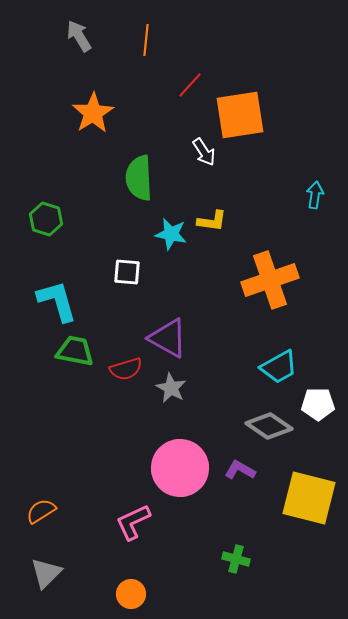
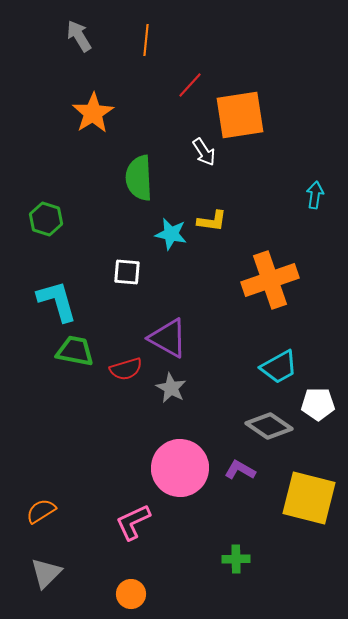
green cross: rotated 16 degrees counterclockwise
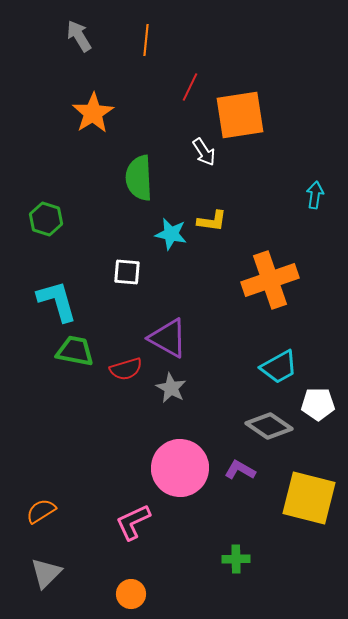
red line: moved 2 px down; rotated 16 degrees counterclockwise
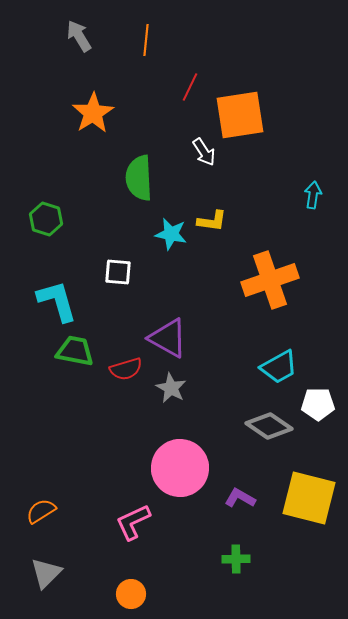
cyan arrow: moved 2 px left
white square: moved 9 px left
purple L-shape: moved 28 px down
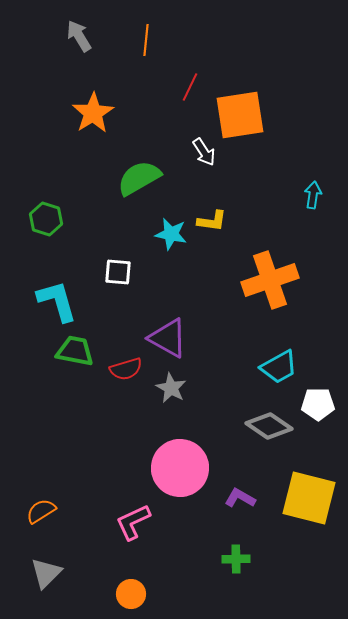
green semicircle: rotated 63 degrees clockwise
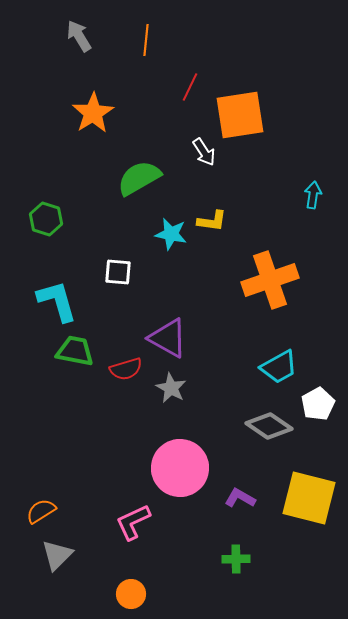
white pentagon: rotated 28 degrees counterclockwise
gray triangle: moved 11 px right, 18 px up
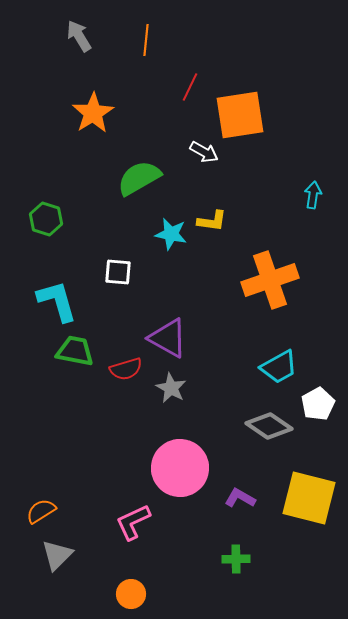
white arrow: rotated 28 degrees counterclockwise
